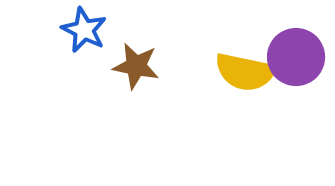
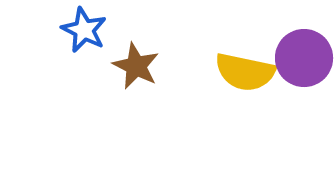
purple circle: moved 8 px right, 1 px down
brown star: rotated 15 degrees clockwise
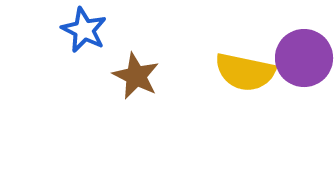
brown star: moved 10 px down
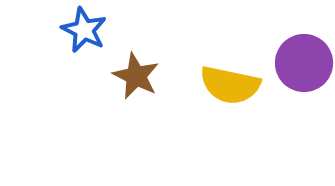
purple circle: moved 5 px down
yellow semicircle: moved 15 px left, 13 px down
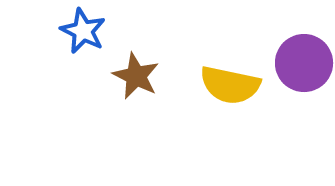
blue star: moved 1 px left, 1 px down
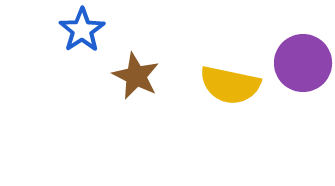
blue star: moved 1 px left, 1 px up; rotated 12 degrees clockwise
purple circle: moved 1 px left
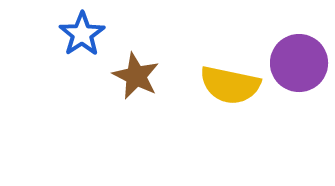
blue star: moved 4 px down
purple circle: moved 4 px left
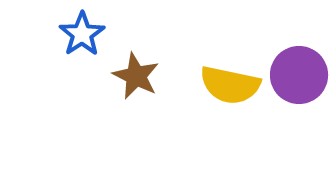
purple circle: moved 12 px down
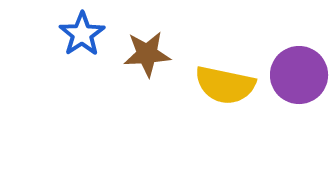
brown star: moved 11 px right, 22 px up; rotated 30 degrees counterclockwise
yellow semicircle: moved 5 px left
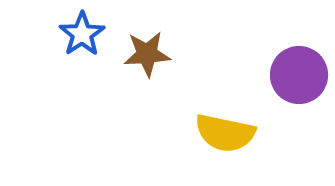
yellow semicircle: moved 48 px down
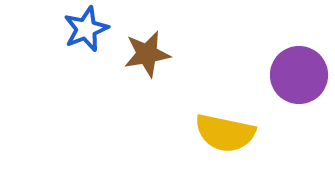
blue star: moved 4 px right, 5 px up; rotated 12 degrees clockwise
brown star: rotated 6 degrees counterclockwise
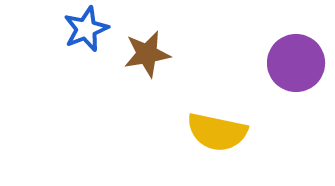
purple circle: moved 3 px left, 12 px up
yellow semicircle: moved 8 px left, 1 px up
